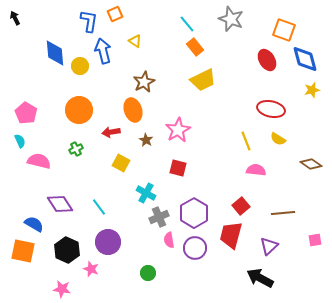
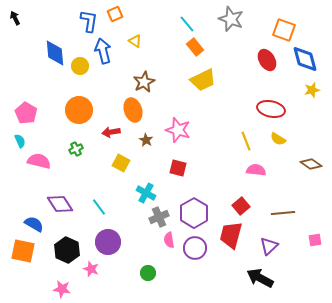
pink star at (178, 130): rotated 25 degrees counterclockwise
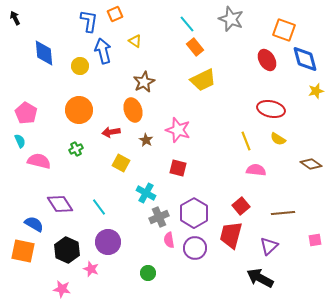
blue diamond at (55, 53): moved 11 px left
yellow star at (312, 90): moved 4 px right, 1 px down
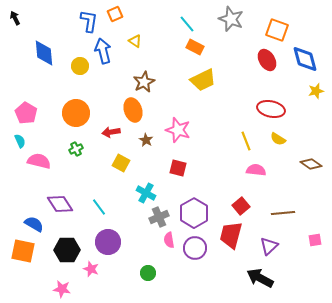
orange square at (284, 30): moved 7 px left
orange rectangle at (195, 47): rotated 24 degrees counterclockwise
orange circle at (79, 110): moved 3 px left, 3 px down
black hexagon at (67, 250): rotated 25 degrees counterclockwise
